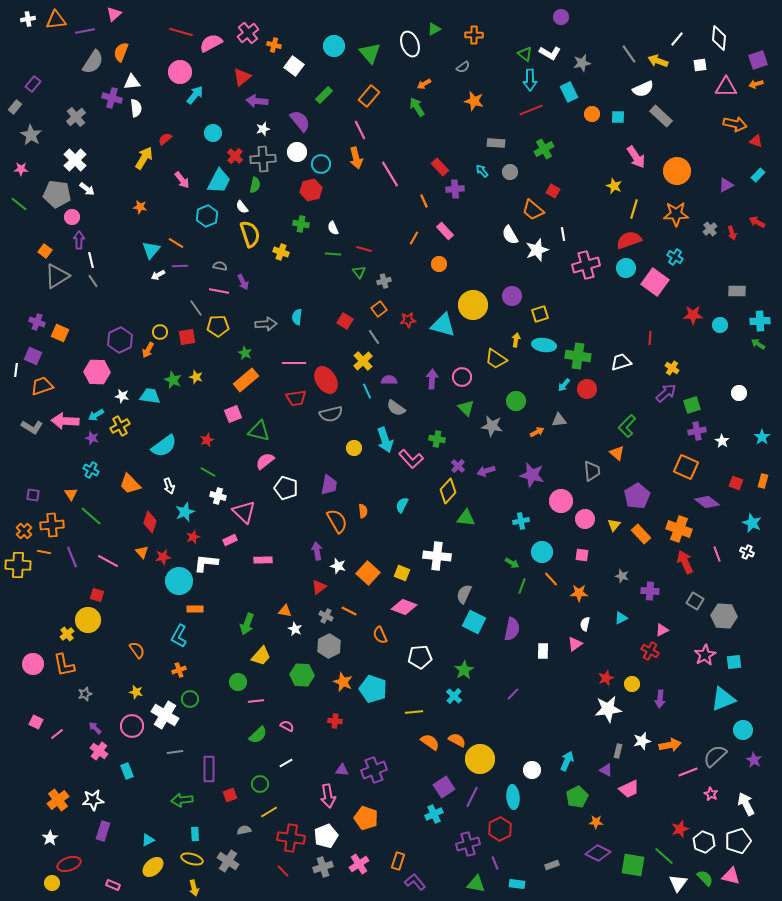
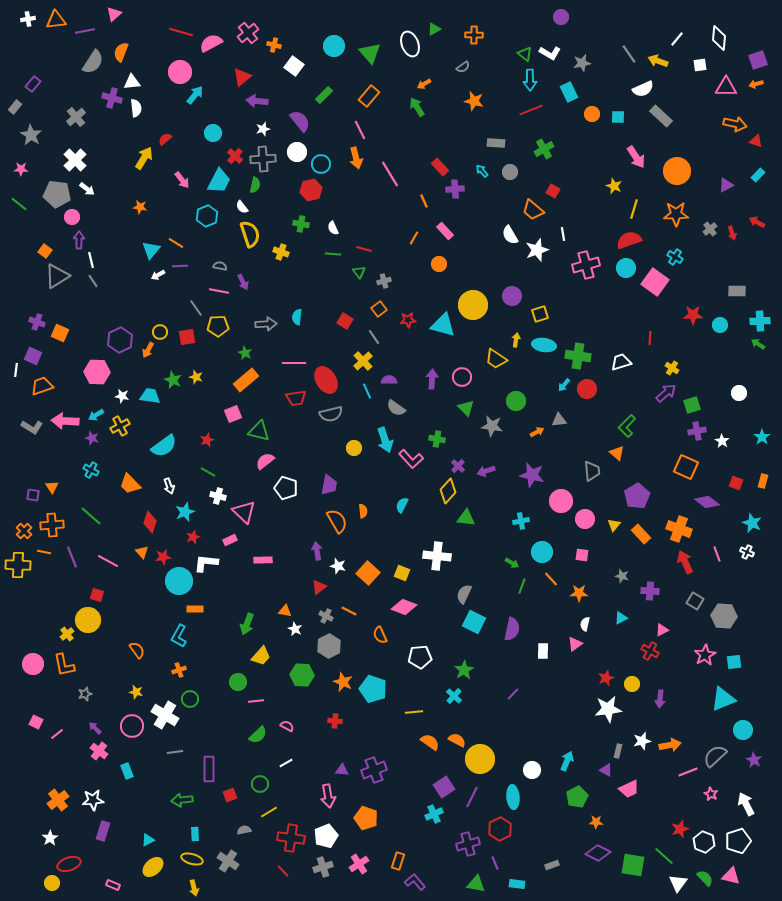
orange triangle at (71, 494): moved 19 px left, 7 px up
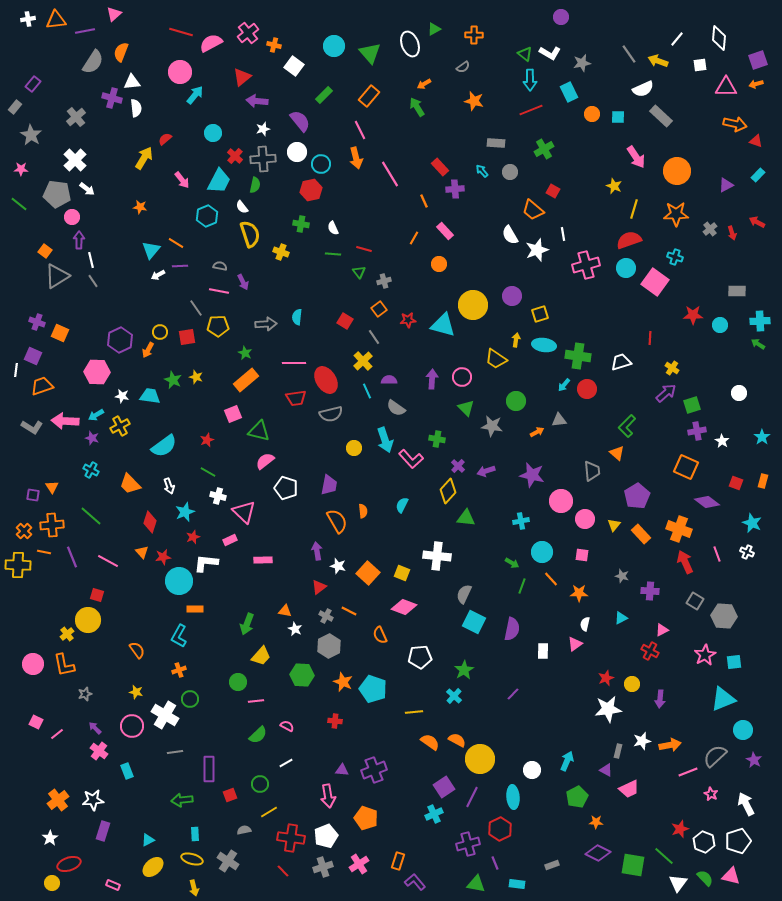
cyan cross at (675, 257): rotated 14 degrees counterclockwise
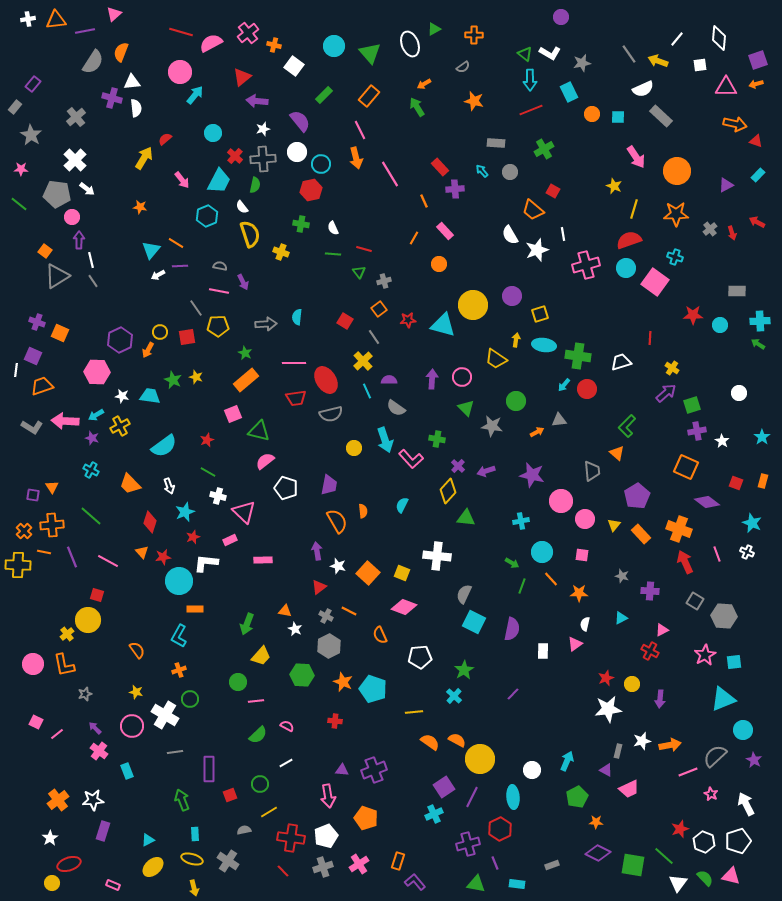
green arrow at (182, 800): rotated 75 degrees clockwise
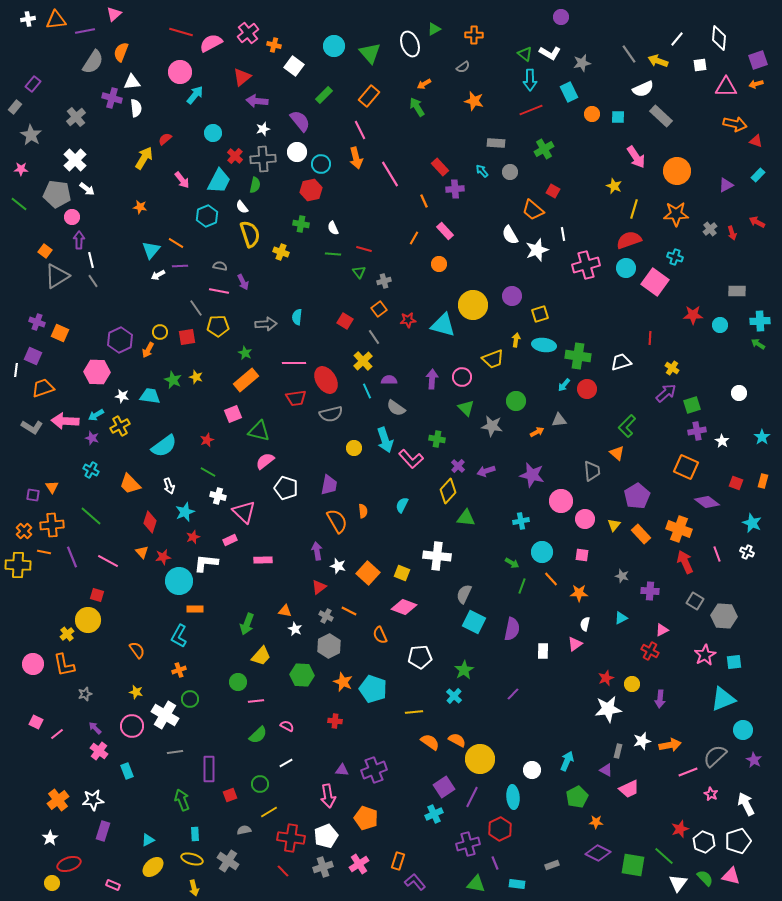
yellow trapezoid at (496, 359): moved 3 px left; rotated 55 degrees counterclockwise
orange trapezoid at (42, 386): moved 1 px right, 2 px down
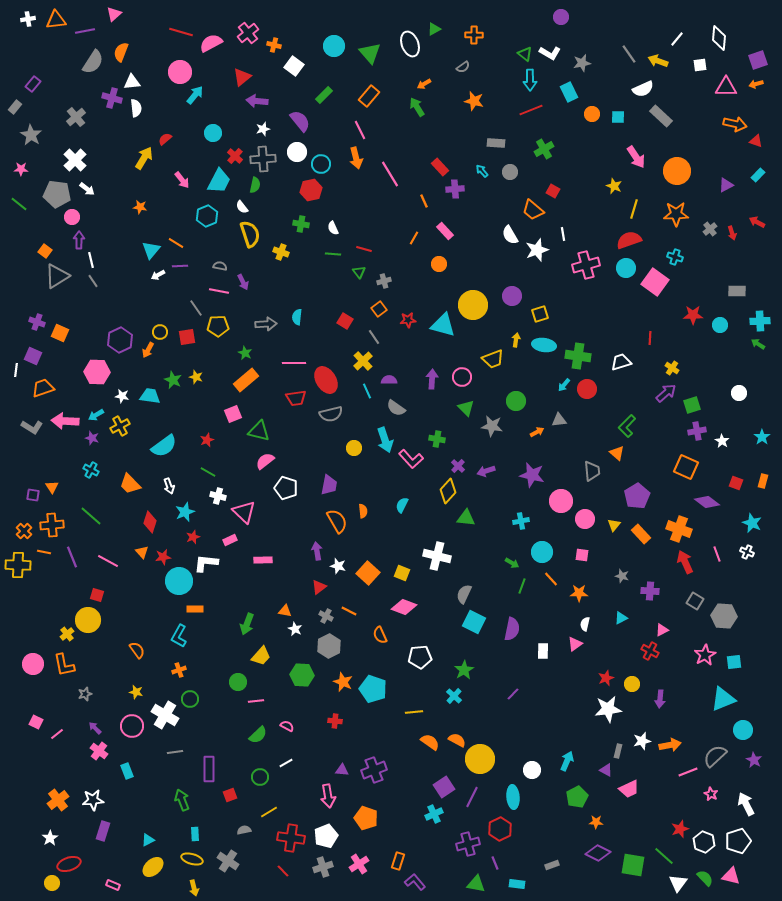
white cross at (437, 556): rotated 8 degrees clockwise
green circle at (260, 784): moved 7 px up
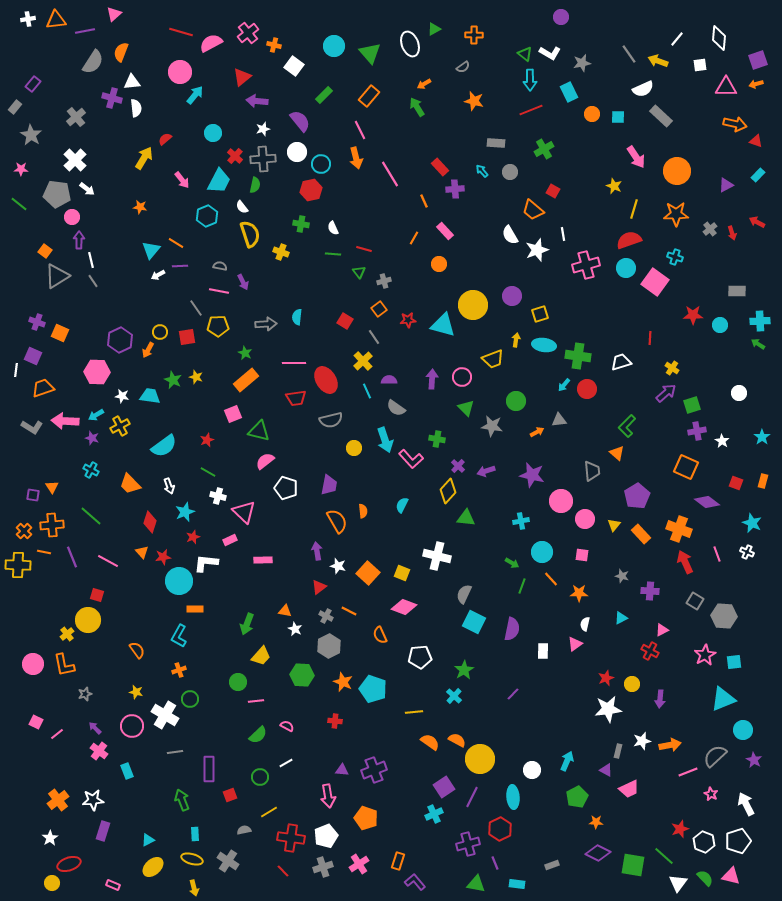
gray semicircle at (331, 414): moved 6 px down
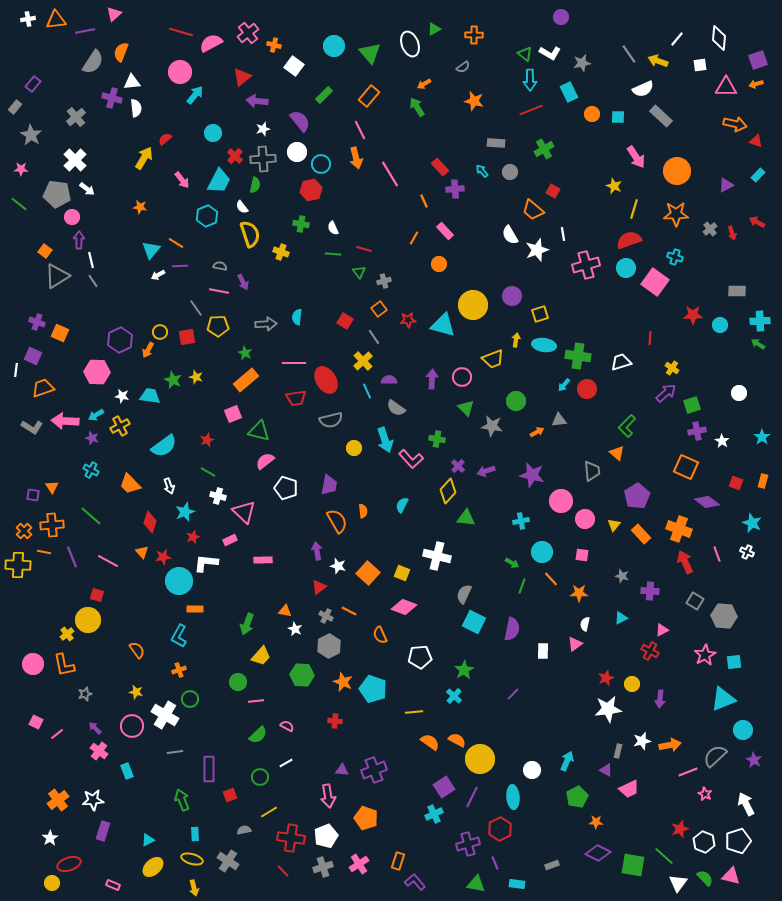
pink star at (711, 794): moved 6 px left
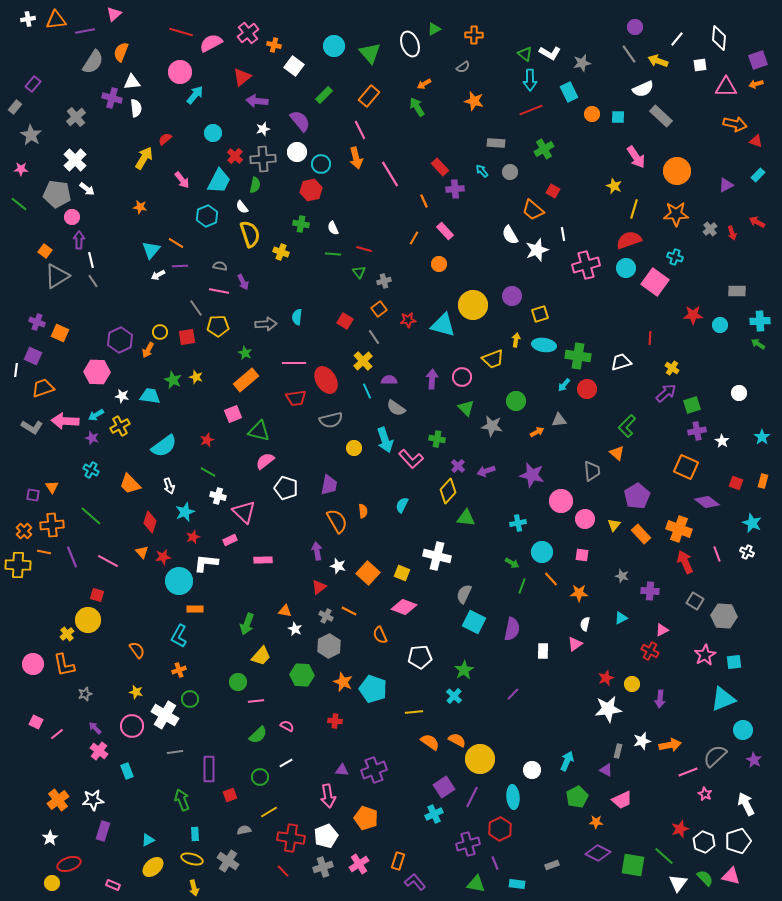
purple circle at (561, 17): moved 74 px right, 10 px down
cyan cross at (521, 521): moved 3 px left, 2 px down
pink trapezoid at (629, 789): moved 7 px left, 11 px down
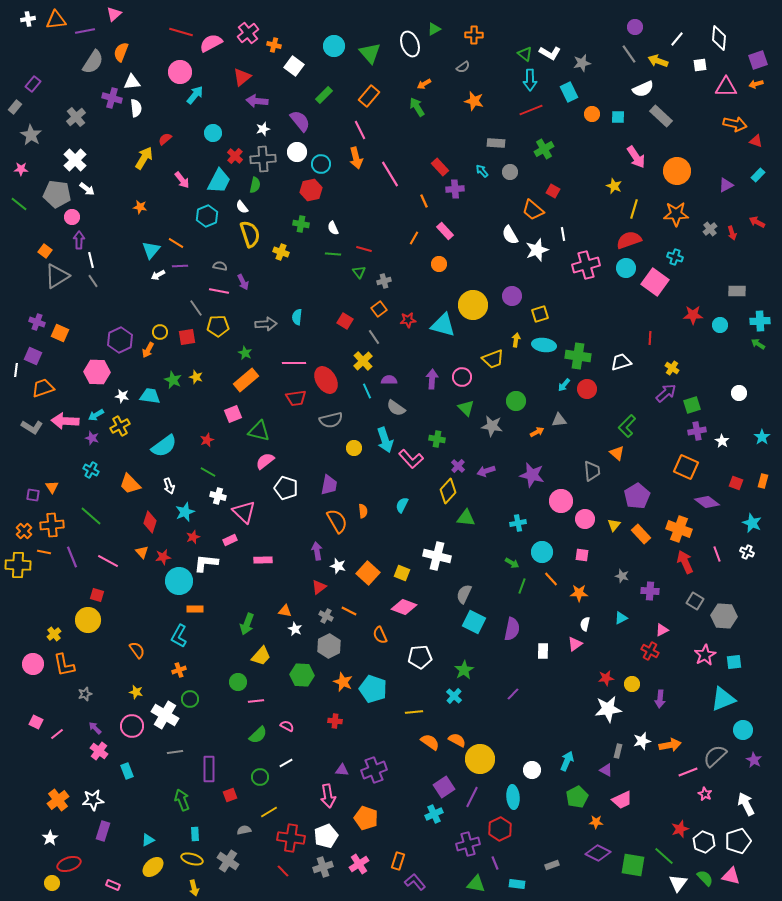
yellow cross at (67, 634): moved 13 px left
red star at (606, 678): rotated 14 degrees clockwise
